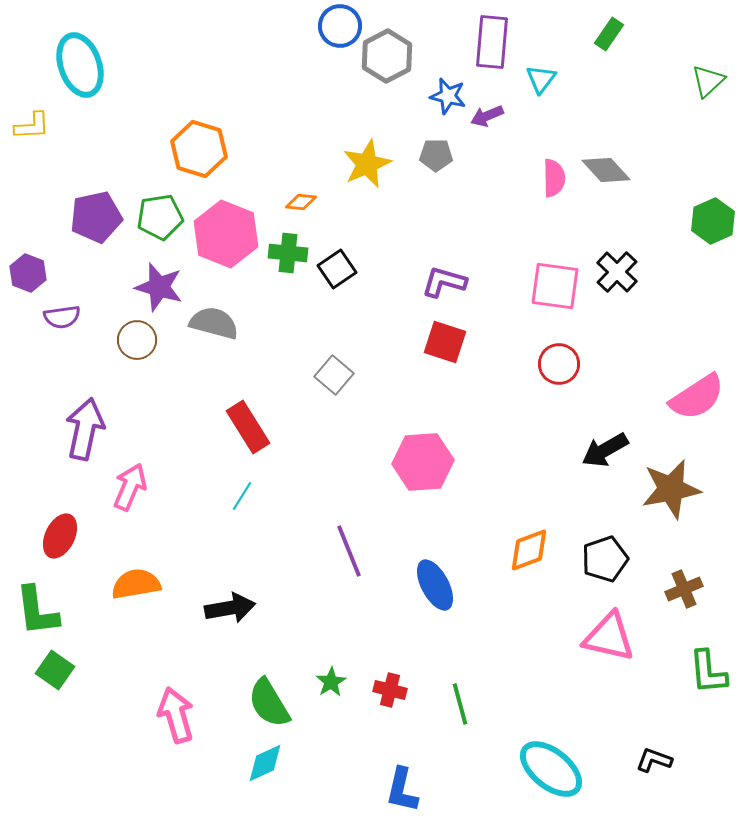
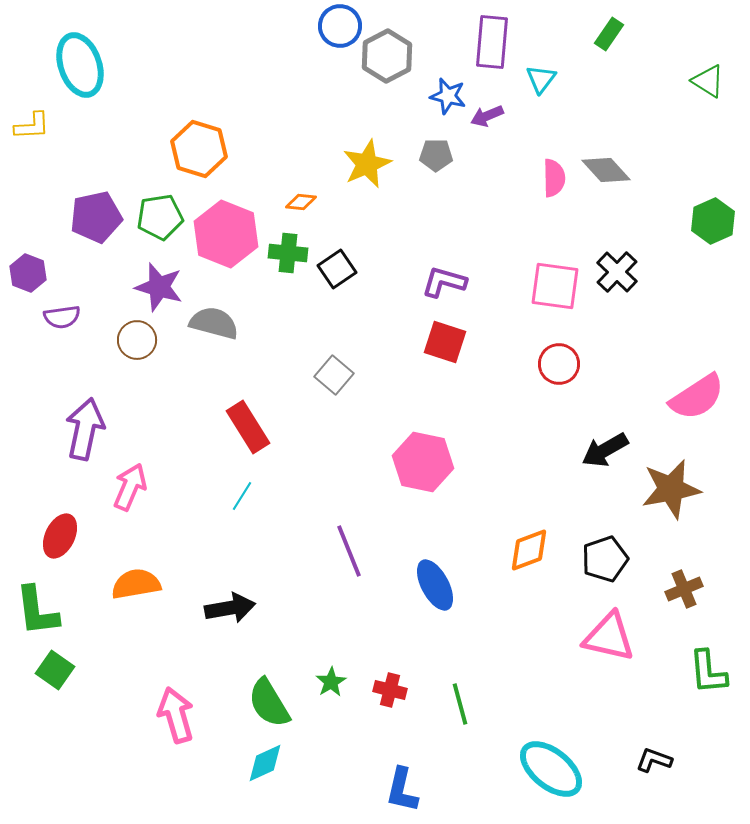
green triangle at (708, 81): rotated 45 degrees counterclockwise
pink hexagon at (423, 462): rotated 16 degrees clockwise
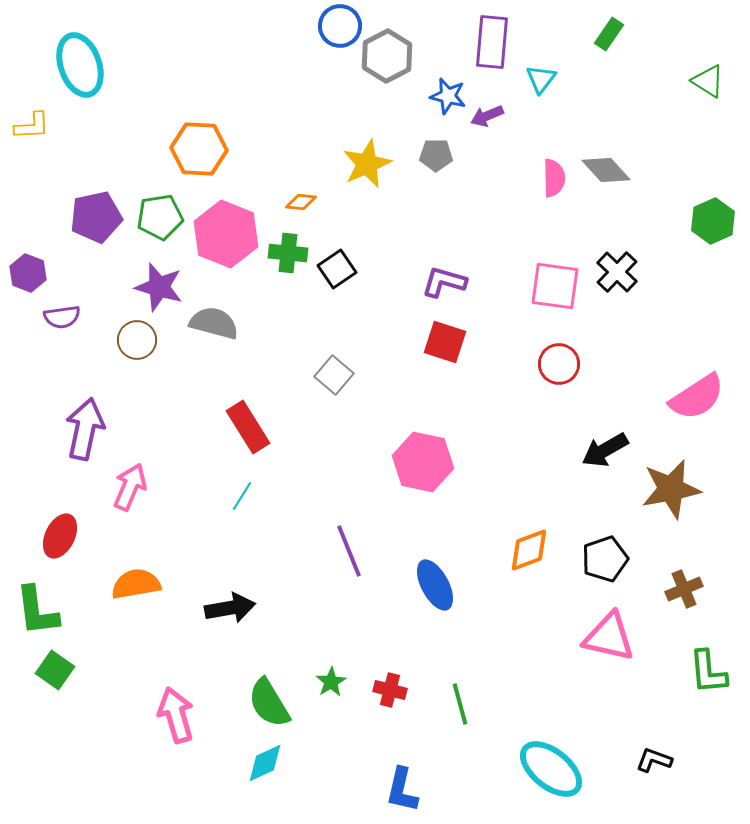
orange hexagon at (199, 149): rotated 14 degrees counterclockwise
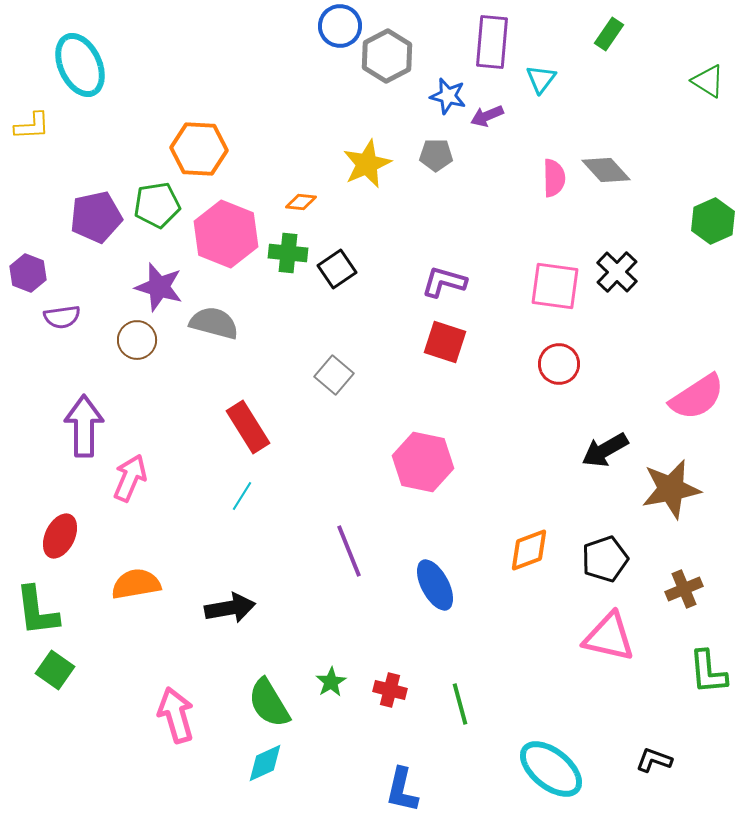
cyan ellipse at (80, 65): rotated 6 degrees counterclockwise
green pentagon at (160, 217): moved 3 px left, 12 px up
purple arrow at (85, 429): moved 1 px left, 3 px up; rotated 12 degrees counterclockwise
pink arrow at (130, 487): moved 9 px up
